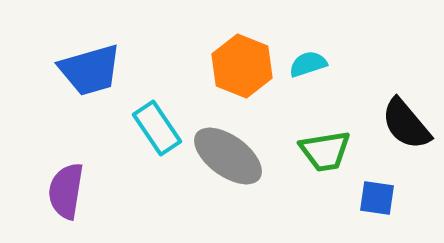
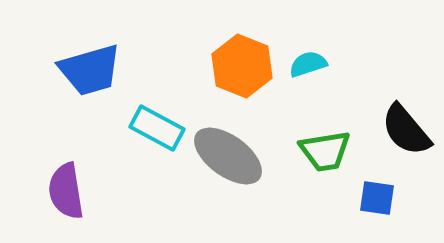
black semicircle: moved 6 px down
cyan rectangle: rotated 28 degrees counterclockwise
purple semicircle: rotated 18 degrees counterclockwise
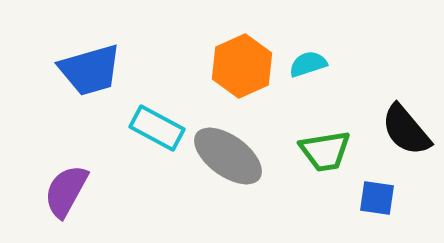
orange hexagon: rotated 14 degrees clockwise
purple semicircle: rotated 38 degrees clockwise
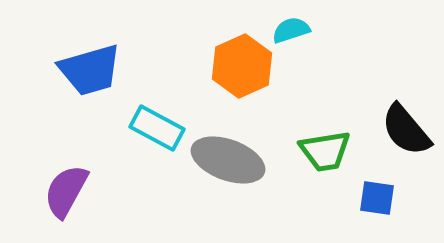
cyan semicircle: moved 17 px left, 34 px up
gray ellipse: moved 4 px down; rotated 16 degrees counterclockwise
